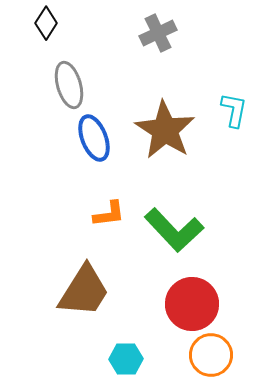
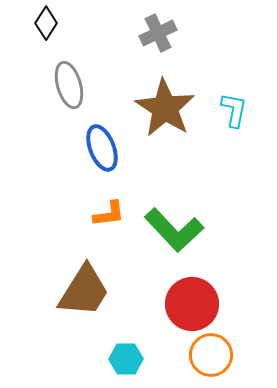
brown star: moved 22 px up
blue ellipse: moved 8 px right, 10 px down
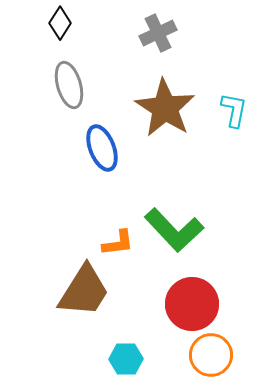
black diamond: moved 14 px right
orange L-shape: moved 9 px right, 29 px down
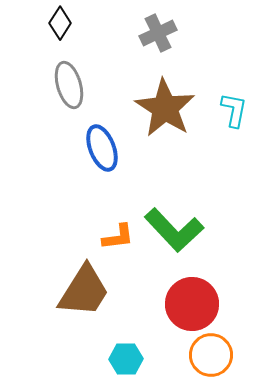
orange L-shape: moved 6 px up
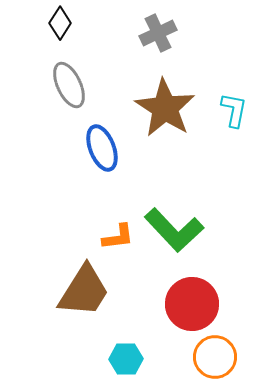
gray ellipse: rotated 9 degrees counterclockwise
orange circle: moved 4 px right, 2 px down
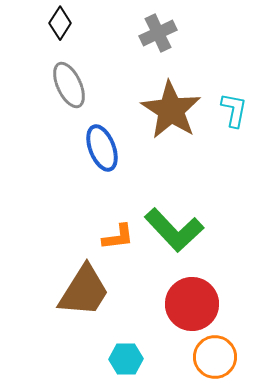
brown star: moved 6 px right, 2 px down
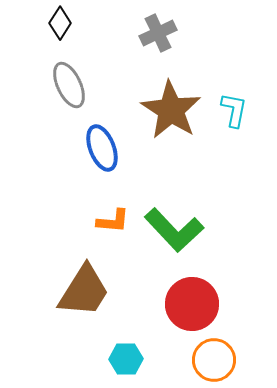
orange L-shape: moved 5 px left, 16 px up; rotated 12 degrees clockwise
orange circle: moved 1 px left, 3 px down
